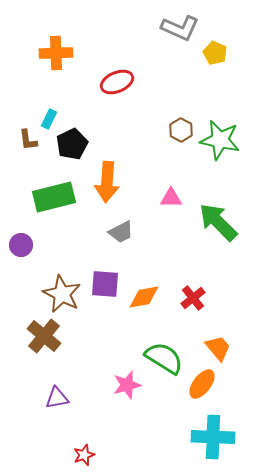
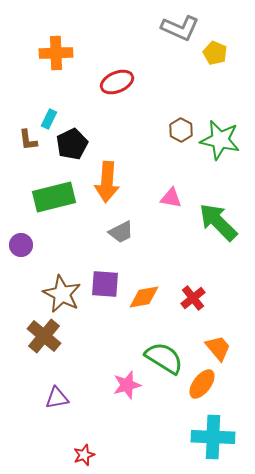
pink triangle: rotated 10 degrees clockwise
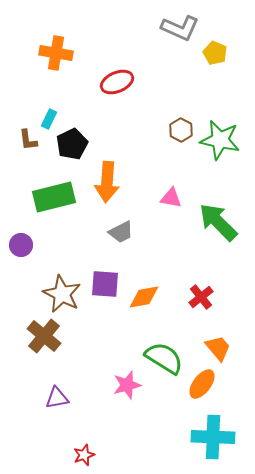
orange cross: rotated 12 degrees clockwise
red cross: moved 8 px right, 1 px up
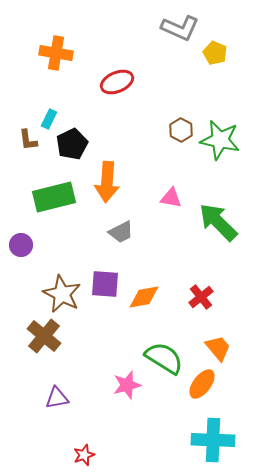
cyan cross: moved 3 px down
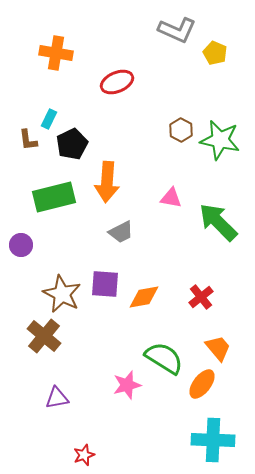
gray L-shape: moved 3 px left, 2 px down
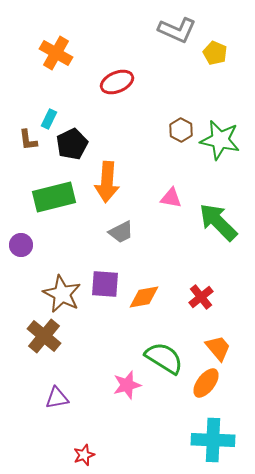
orange cross: rotated 20 degrees clockwise
orange ellipse: moved 4 px right, 1 px up
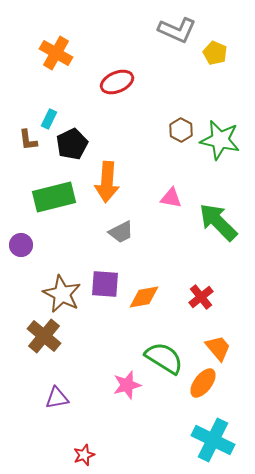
orange ellipse: moved 3 px left
cyan cross: rotated 24 degrees clockwise
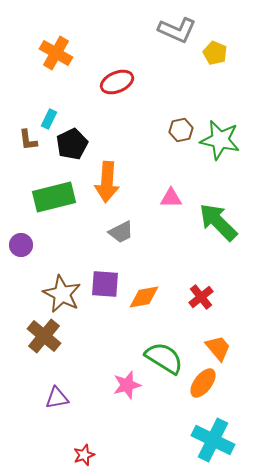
brown hexagon: rotated 20 degrees clockwise
pink triangle: rotated 10 degrees counterclockwise
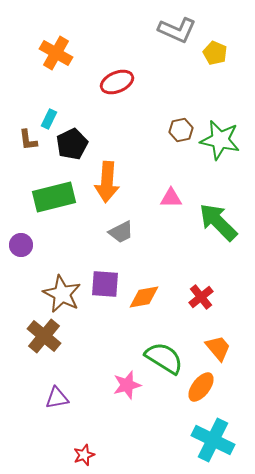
orange ellipse: moved 2 px left, 4 px down
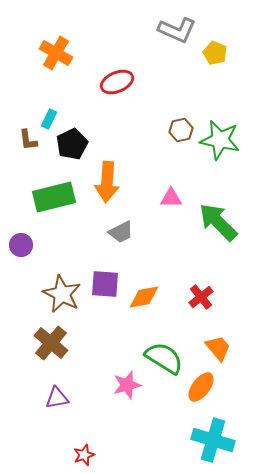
brown cross: moved 7 px right, 7 px down
cyan cross: rotated 9 degrees counterclockwise
